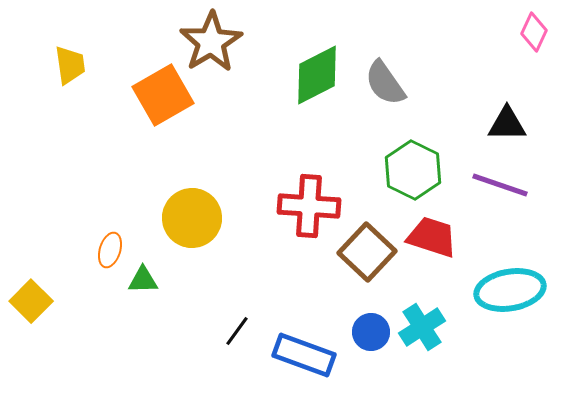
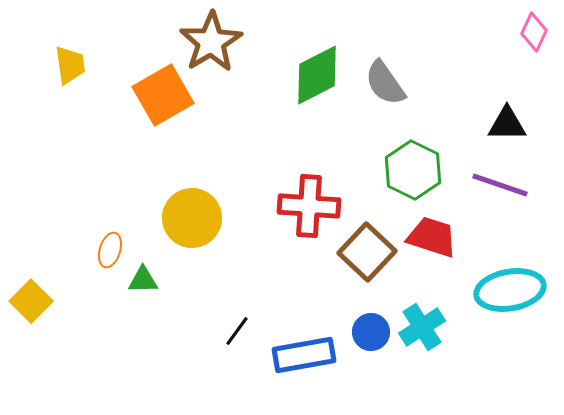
blue rectangle: rotated 30 degrees counterclockwise
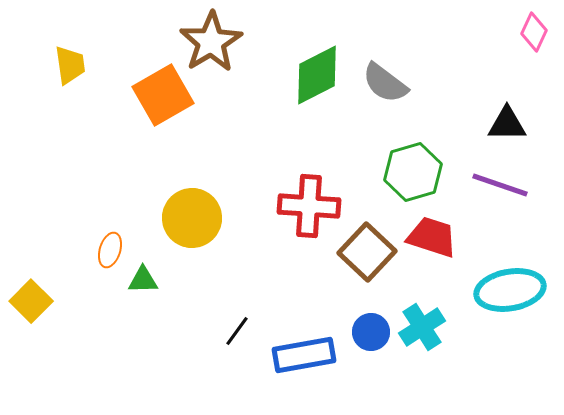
gray semicircle: rotated 18 degrees counterclockwise
green hexagon: moved 2 px down; rotated 18 degrees clockwise
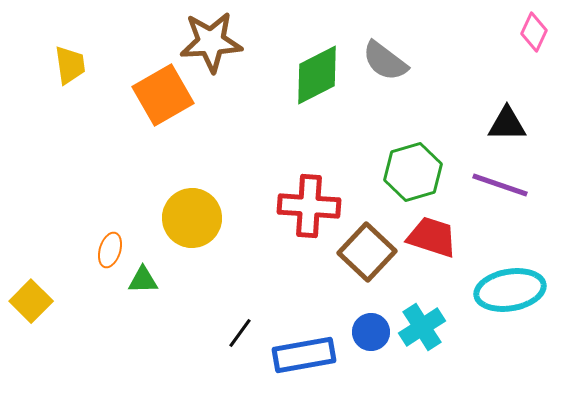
brown star: rotated 28 degrees clockwise
gray semicircle: moved 22 px up
black line: moved 3 px right, 2 px down
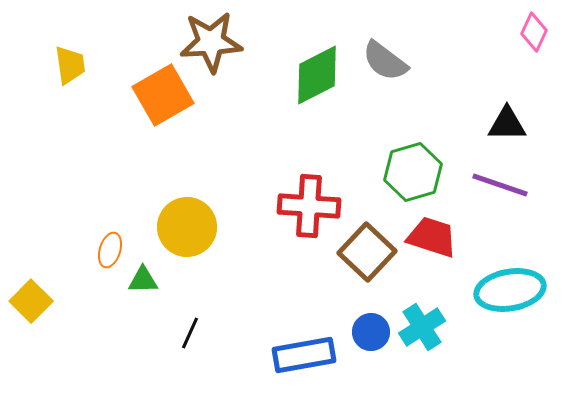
yellow circle: moved 5 px left, 9 px down
black line: moved 50 px left; rotated 12 degrees counterclockwise
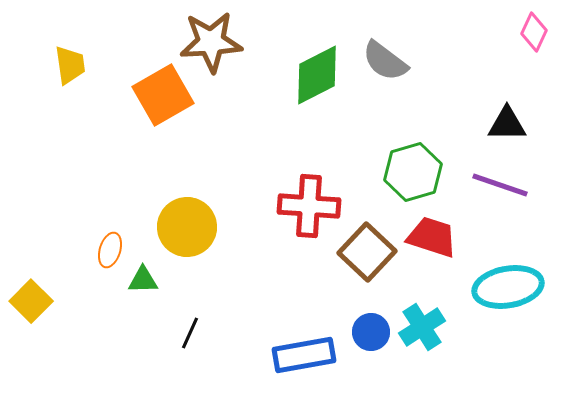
cyan ellipse: moved 2 px left, 3 px up
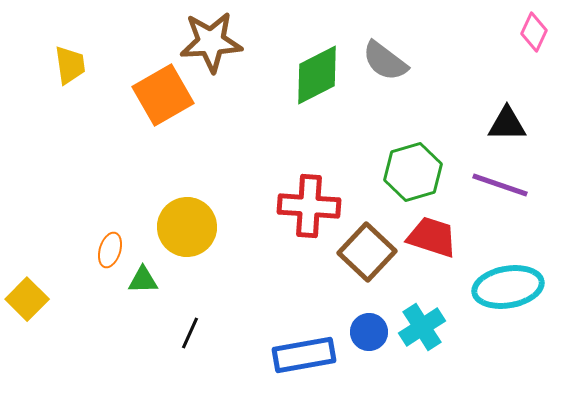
yellow square: moved 4 px left, 2 px up
blue circle: moved 2 px left
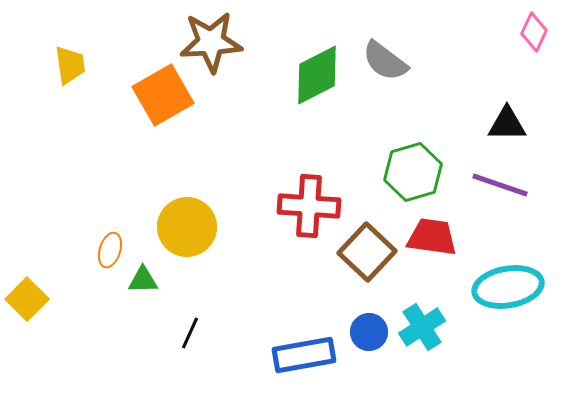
red trapezoid: rotated 10 degrees counterclockwise
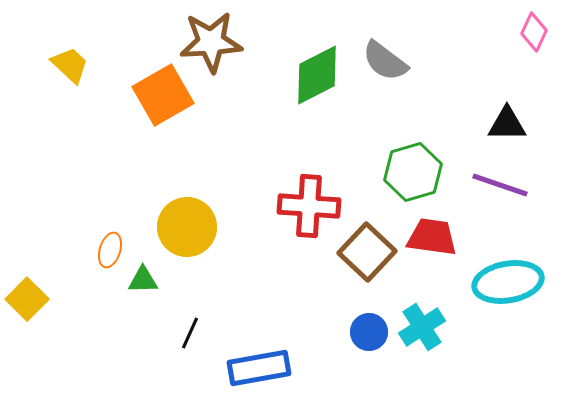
yellow trapezoid: rotated 39 degrees counterclockwise
cyan ellipse: moved 5 px up
blue rectangle: moved 45 px left, 13 px down
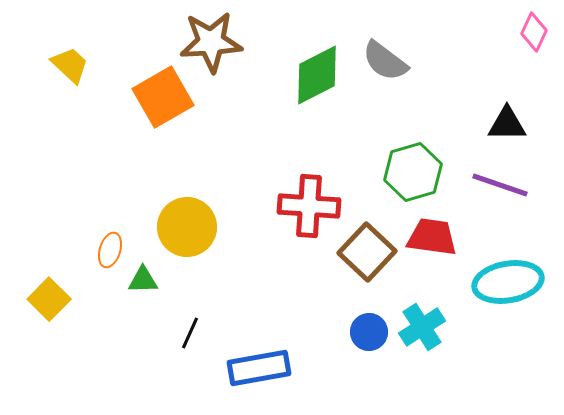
orange square: moved 2 px down
yellow square: moved 22 px right
